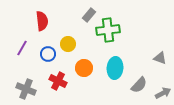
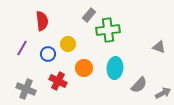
gray triangle: moved 1 px left, 11 px up
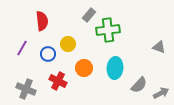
gray arrow: moved 2 px left
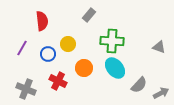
green cross: moved 4 px right, 11 px down; rotated 10 degrees clockwise
cyan ellipse: rotated 45 degrees counterclockwise
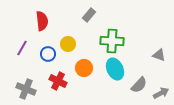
gray triangle: moved 8 px down
cyan ellipse: moved 1 px down; rotated 15 degrees clockwise
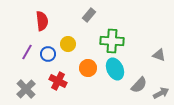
purple line: moved 5 px right, 4 px down
orange circle: moved 4 px right
gray cross: rotated 24 degrees clockwise
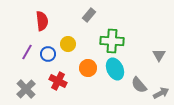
gray triangle: rotated 40 degrees clockwise
gray semicircle: rotated 96 degrees clockwise
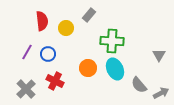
yellow circle: moved 2 px left, 16 px up
red cross: moved 3 px left
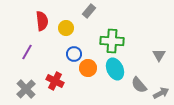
gray rectangle: moved 4 px up
blue circle: moved 26 px right
